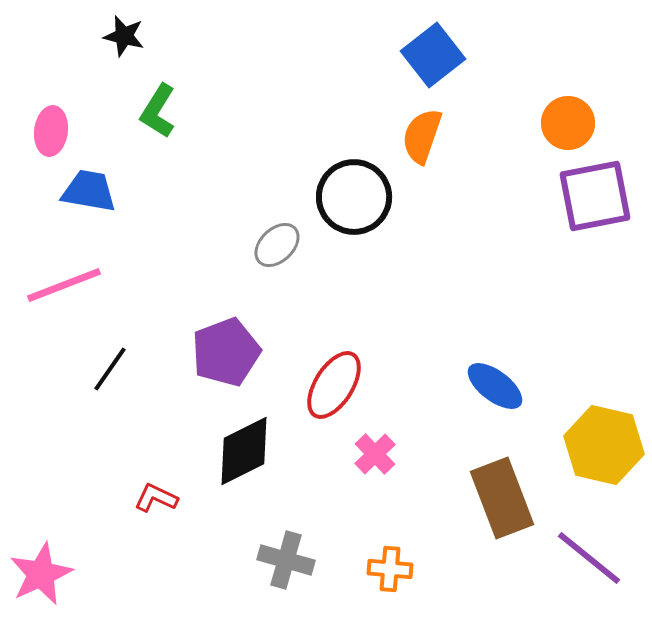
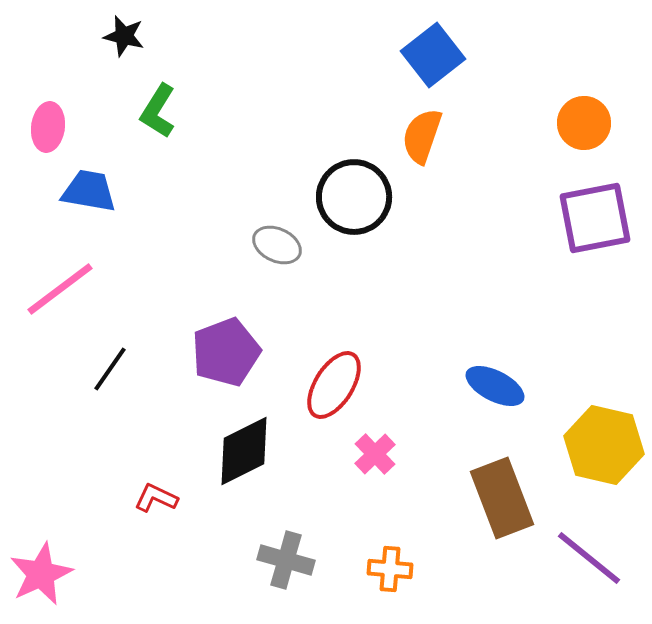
orange circle: moved 16 px right
pink ellipse: moved 3 px left, 4 px up
purple square: moved 22 px down
gray ellipse: rotated 69 degrees clockwise
pink line: moved 4 px left, 4 px down; rotated 16 degrees counterclockwise
blue ellipse: rotated 10 degrees counterclockwise
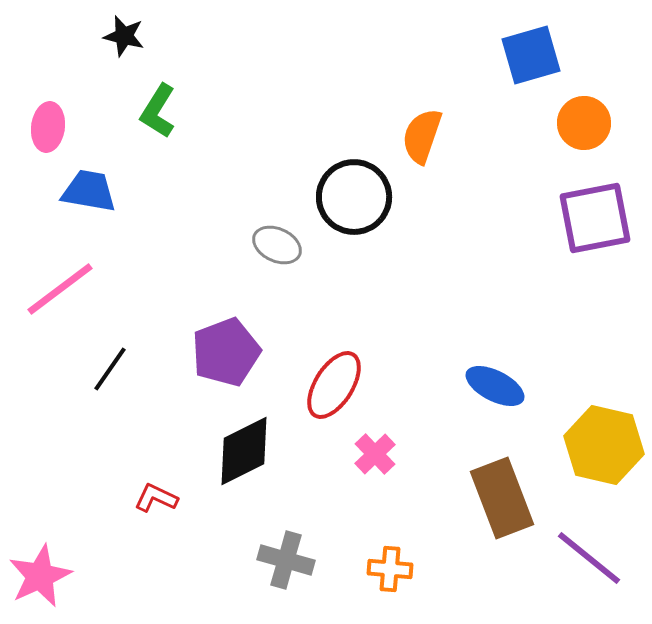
blue square: moved 98 px right; rotated 22 degrees clockwise
pink star: moved 1 px left, 2 px down
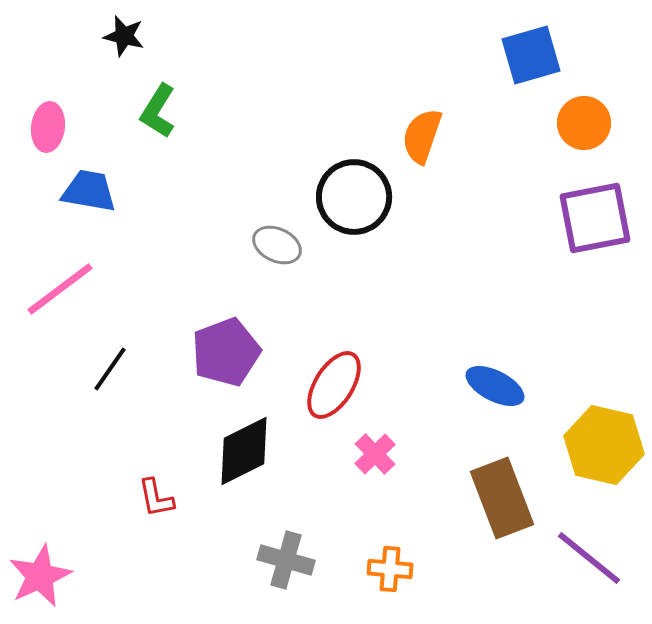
red L-shape: rotated 126 degrees counterclockwise
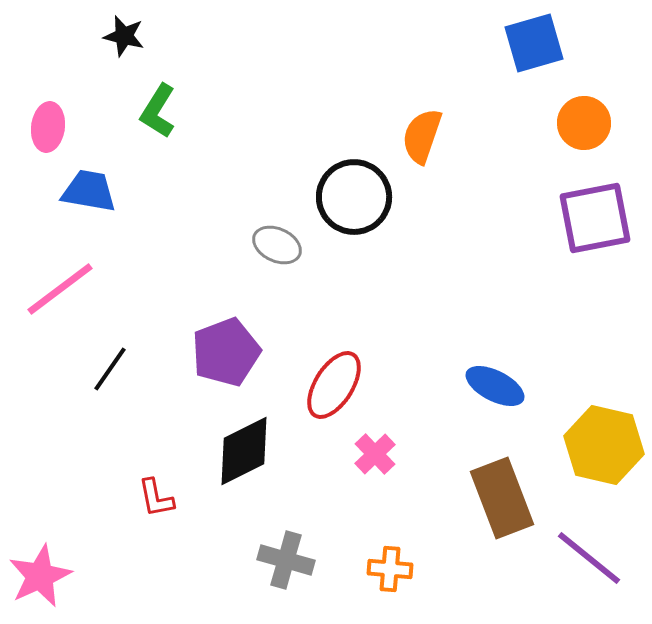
blue square: moved 3 px right, 12 px up
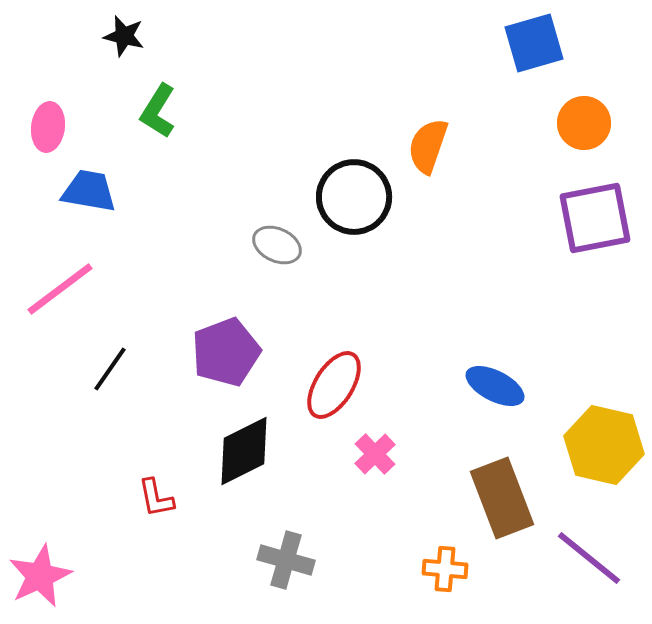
orange semicircle: moved 6 px right, 10 px down
orange cross: moved 55 px right
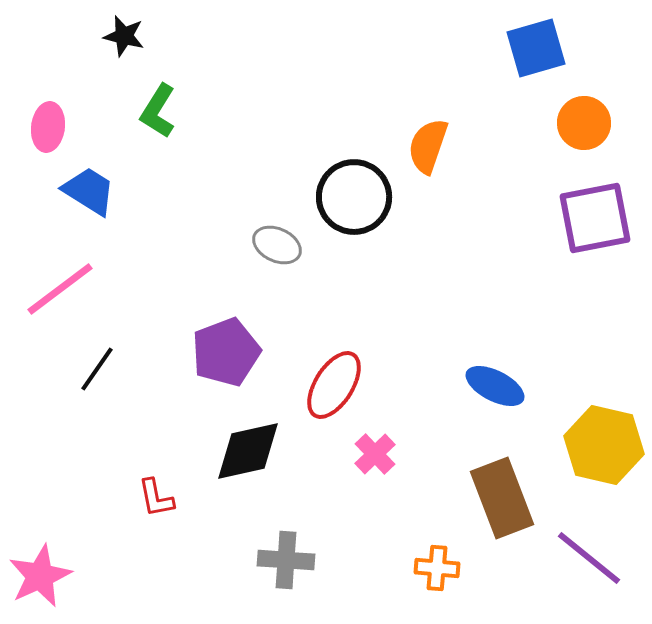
blue square: moved 2 px right, 5 px down
blue trapezoid: rotated 22 degrees clockwise
black line: moved 13 px left
black diamond: moved 4 px right; rotated 14 degrees clockwise
gray cross: rotated 12 degrees counterclockwise
orange cross: moved 8 px left, 1 px up
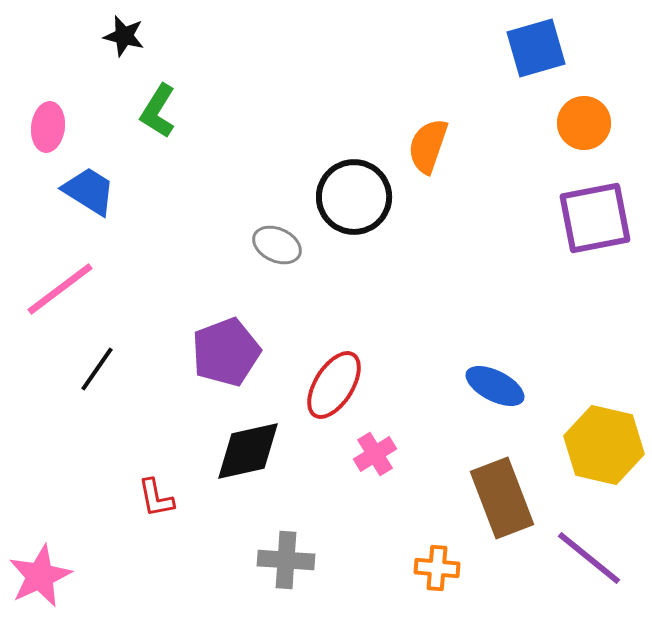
pink cross: rotated 12 degrees clockwise
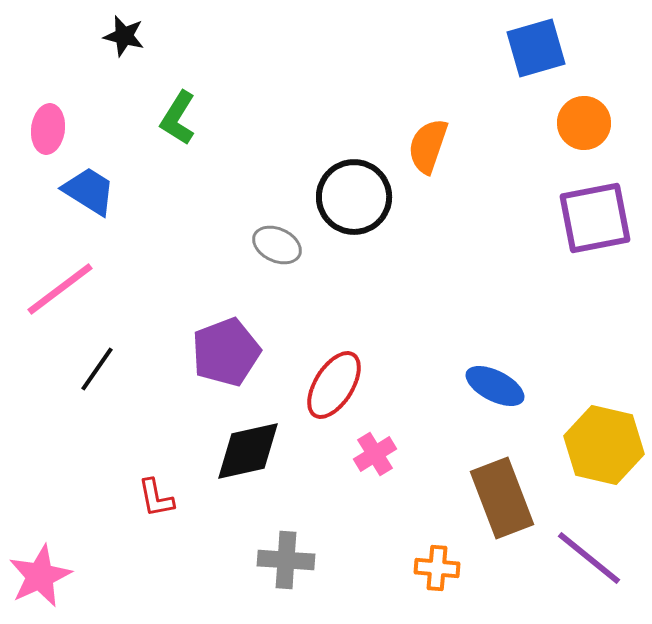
green L-shape: moved 20 px right, 7 px down
pink ellipse: moved 2 px down
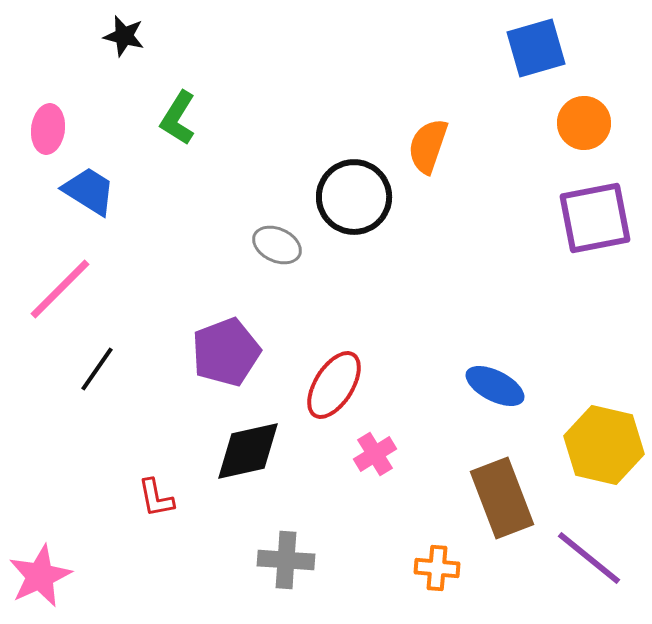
pink line: rotated 8 degrees counterclockwise
